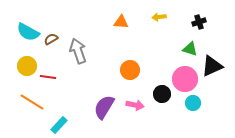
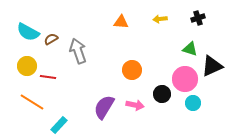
yellow arrow: moved 1 px right, 2 px down
black cross: moved 1 px left, 4 px up
orange circle: moved 2 px right
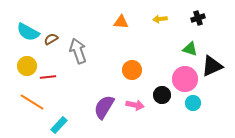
red line: rotated 14 degrees counterclockwise
black circle: moved 1 px down
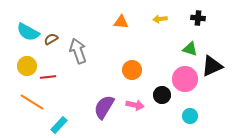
black cross: rotated 24 degrees clockwise
cyan circle: moved 3 px left, 13 px down
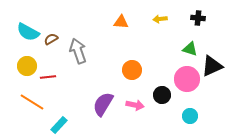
pink circle: moved 2 px right
purple semicircle: moved 1 px left, 3 px up
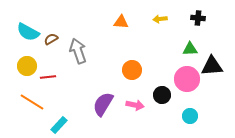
green triangle: rotated 21 degrees counterclockwise
black triangle: rotated 20 degrees clockwise
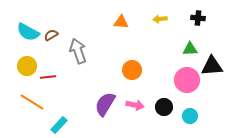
brown semicircle: moved 4 px up
pink circle: moved 1 px down
black circle: moved 2 px right, 12 px down
purple semicircle: moved 2 px right
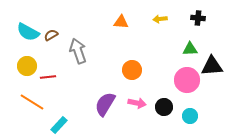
pink arrow: moved 2 px right, 2 px up
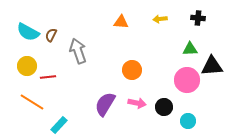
brown semicircle: rotated 32 degrees counterclockwise
cyan circle: moved 2 px left, 5 px down
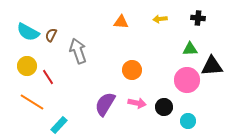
red line: rotated 63 degrees clockwise
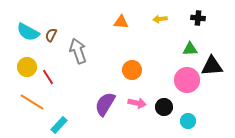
yellow circle: moved 1 px down
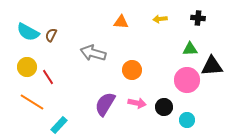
gray arrow: moved 15 px right, 2 px down; rotated 55 degrees counterclockwise
cyan circle: moved 1 px left, 1 px up
